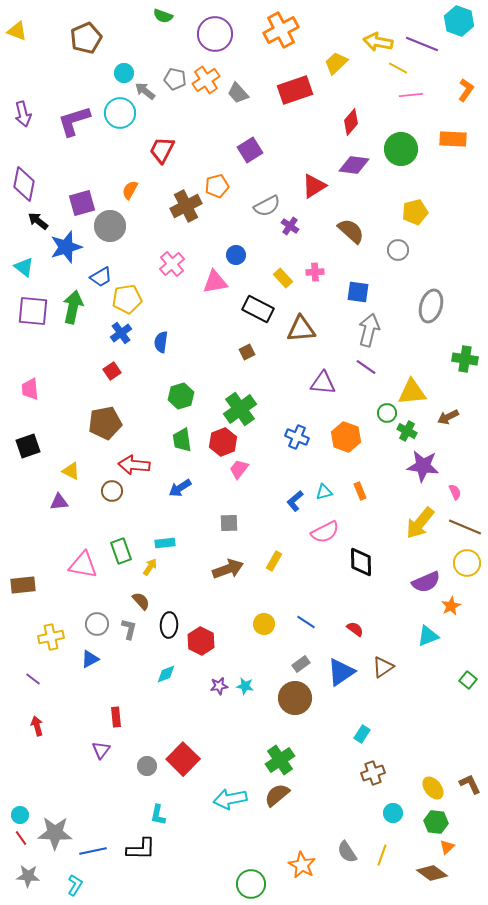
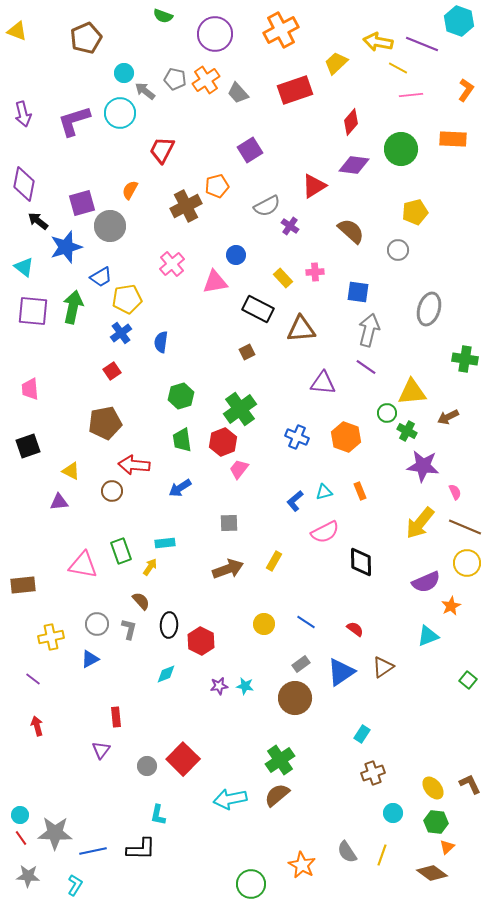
gray ellipse at (431, 306): moved 2 px left, 3 px down
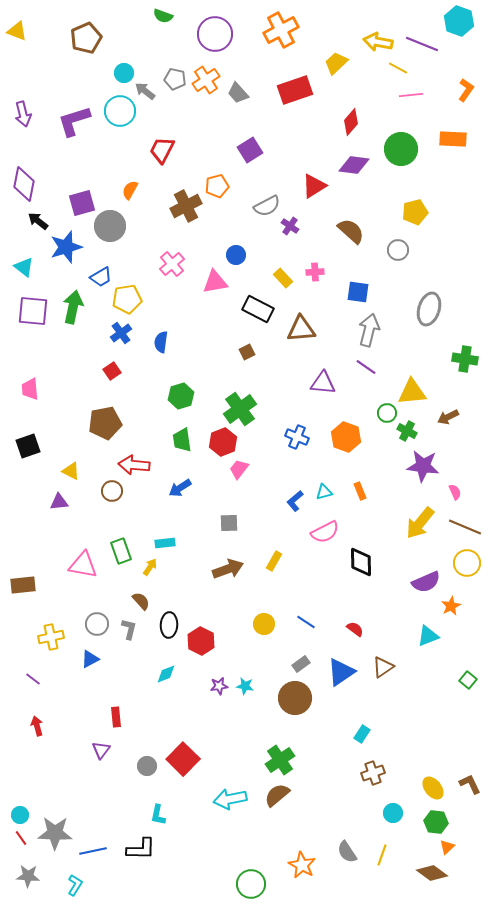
cyan circle at (120, 113): moved 2 px up
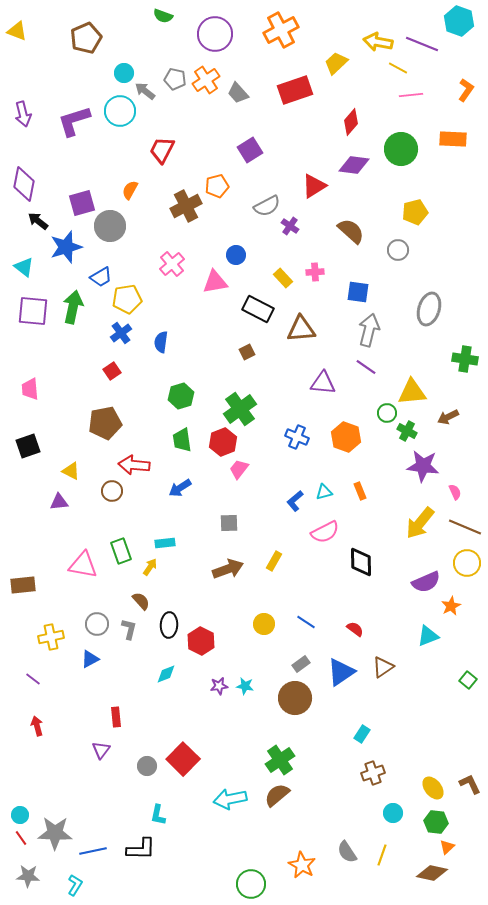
brown diamond at (432, 873): rotated 24 degrees counterclockwise
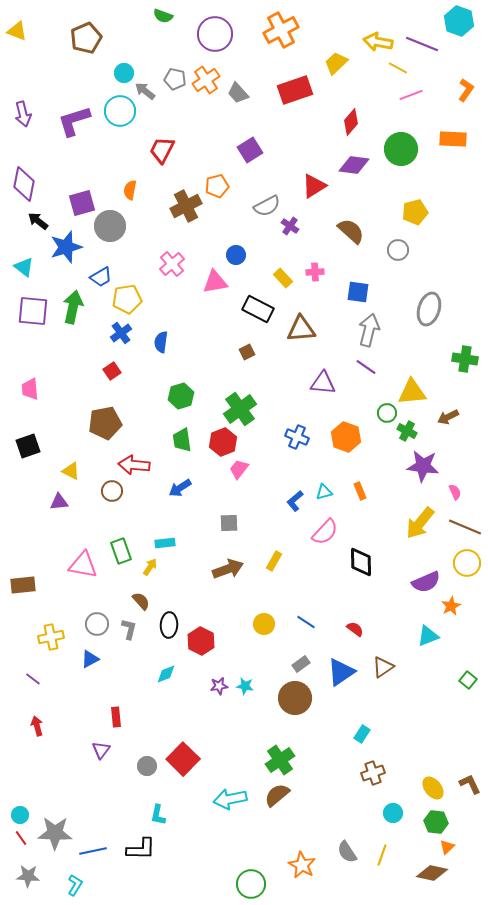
pink line at (411, 95): rotated 15 degrees counterclockwise
orange semicircle at (130, 190): rotated 18 degrees counterclockwise
pink semicircle at (325, 532): rotated 20 degrees counterclockwise
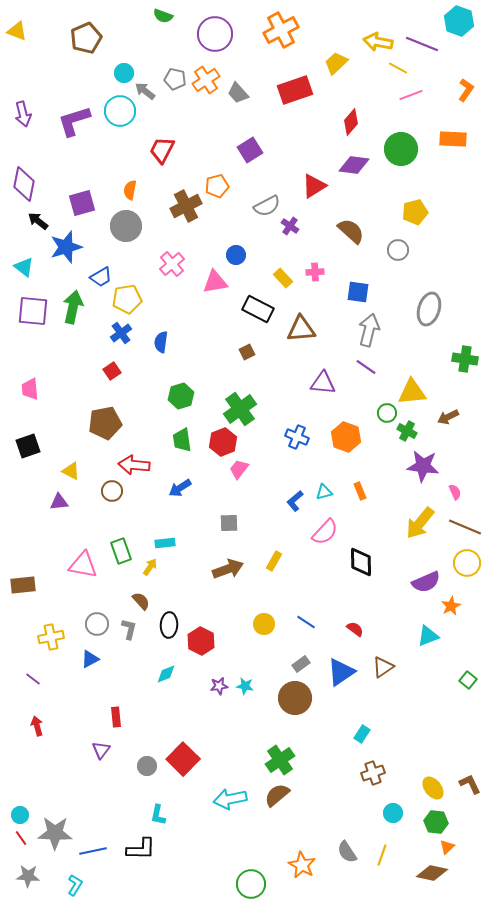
gray circle at (110, 226): moved 16 px right
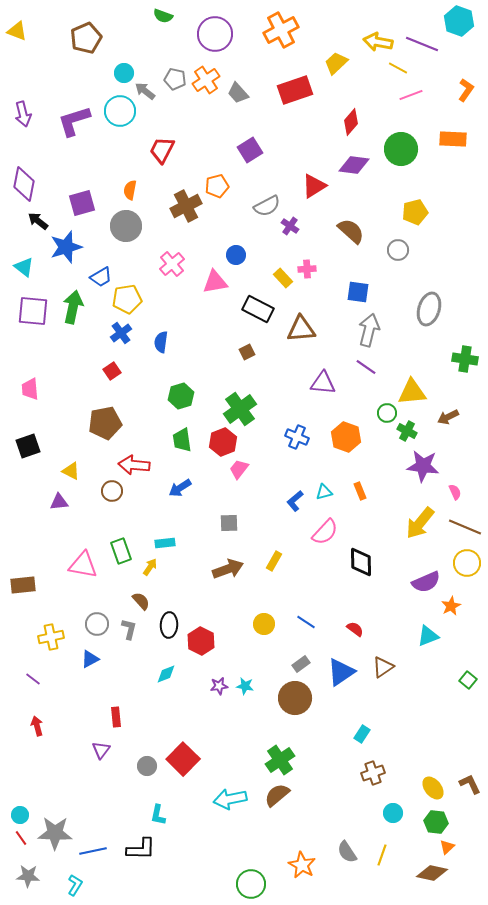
pink cross at (315, 272): moved 8 px left, 3 px up
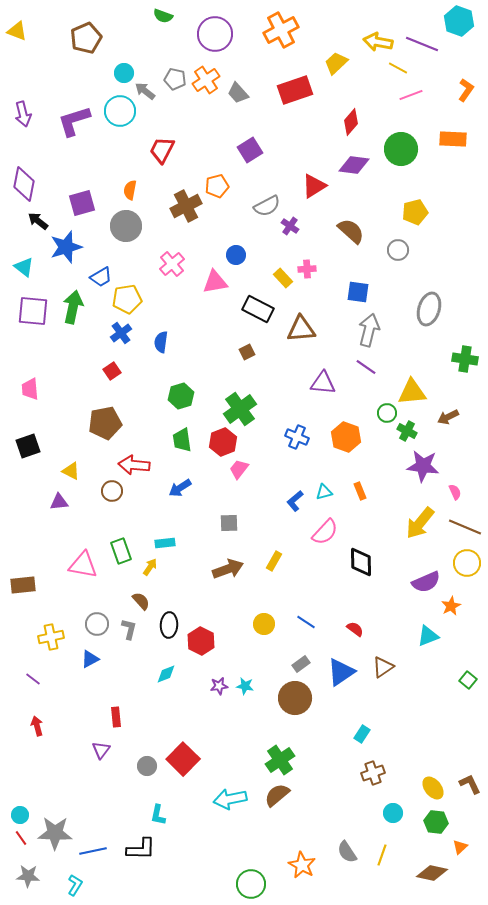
orange triangle at (447, 847): moved 13 px right
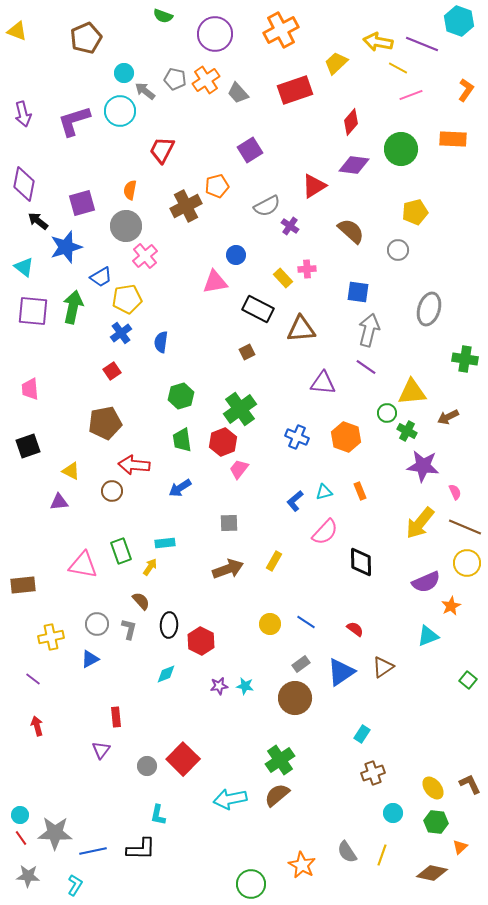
pink cross at (172, 264): moved 27 px left, 8 px up
yellow circle at (264, 624): moved 6 px right
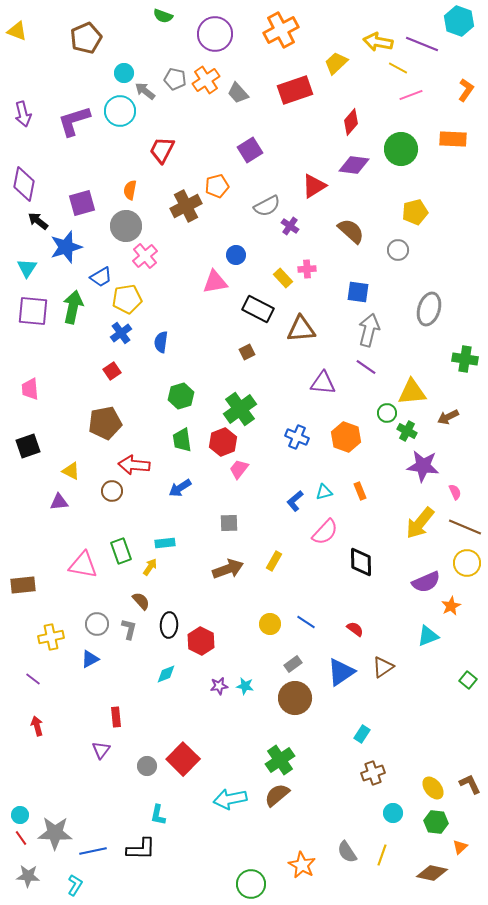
cyan triangle at (24, 267): moved 3 px right, 1 px down; rotated 25 degrees clockwise
gray rectangle at (301, 664): moved 8 px left
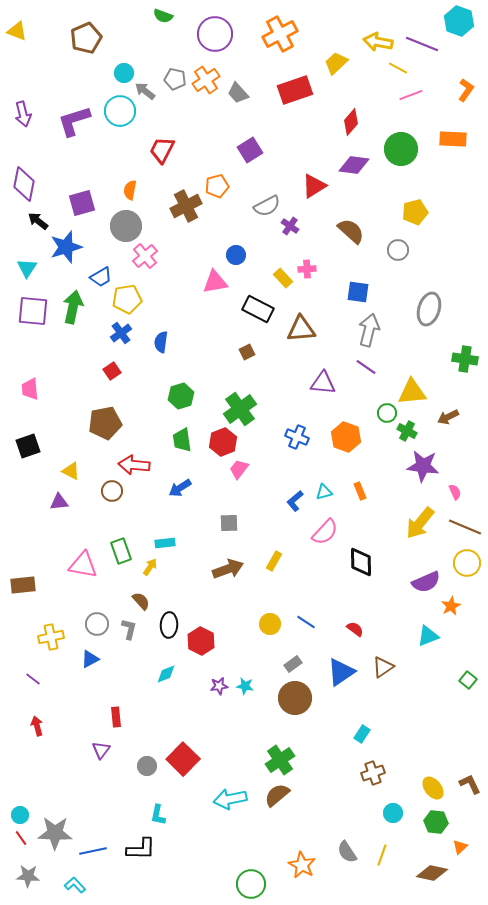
orange cross at (281, 30): moved 1 px left, 4 px down
cyan L-shape at (75, 885): rotated 75 degrees counterclockwise
